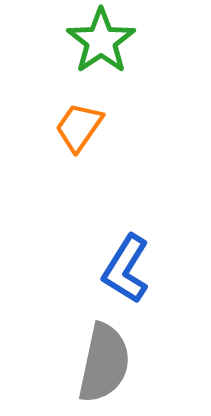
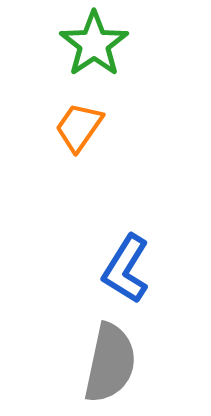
green star: moved 7 px left, 3 px down
gray semicircle: moved 6 px right
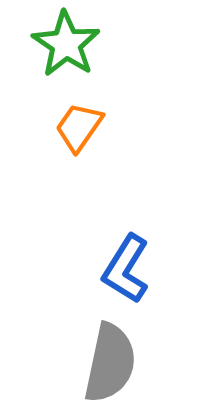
green star: moved 28 px left; rotated 4 degrees counterclockwise
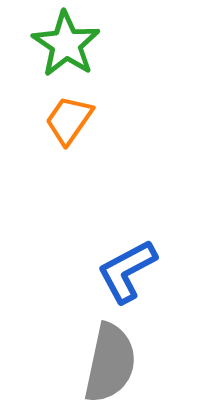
orange trapezoid: moved 10 px left, 7 px up
blue L-shape: moved 1 px right, 2 px down; rotated 30 degrees clockwise
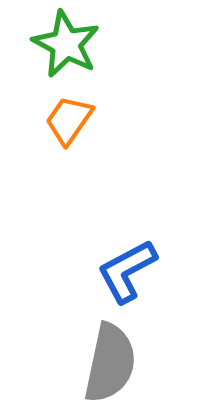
green star: rotated 6 degrees counterclockwise
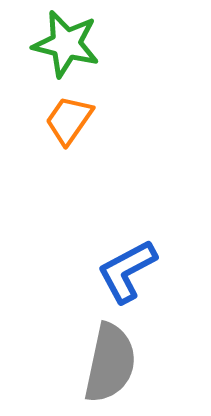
green star: rotated 14 degrees counterclockwise
